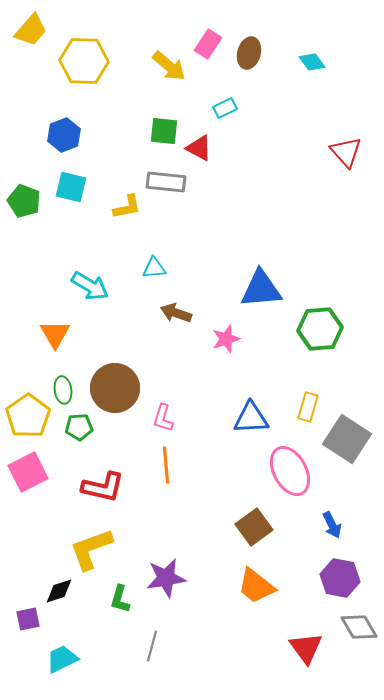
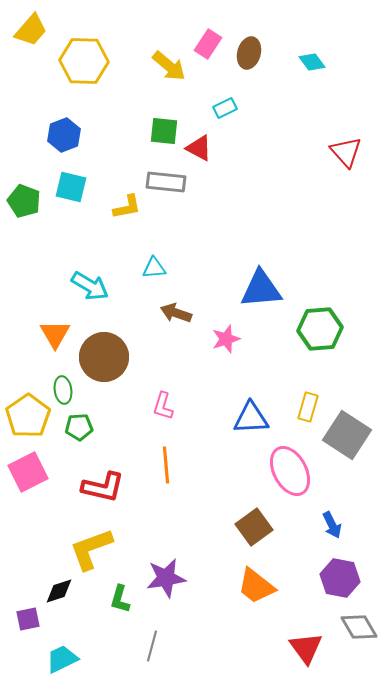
brown circle at (115, 388): moved 11 px left, 31 px up
pink L-shape at (163, 418): moved 12 px up
gray square at (347, 439): moved 4 px up
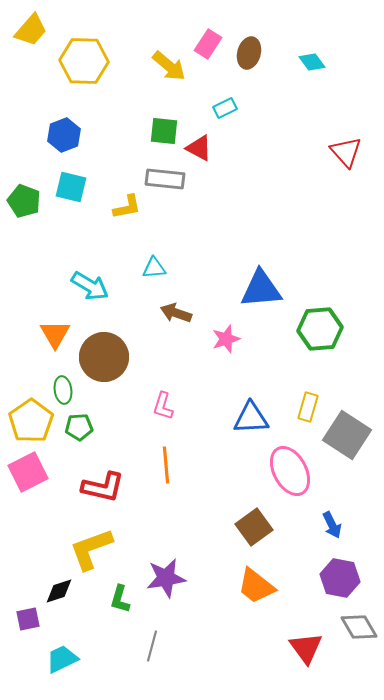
gray rectangle at (166, 182): moved 1 px left, 3 px up
yellow pentagon at (28, 416): moved 3 px right, 5 px down
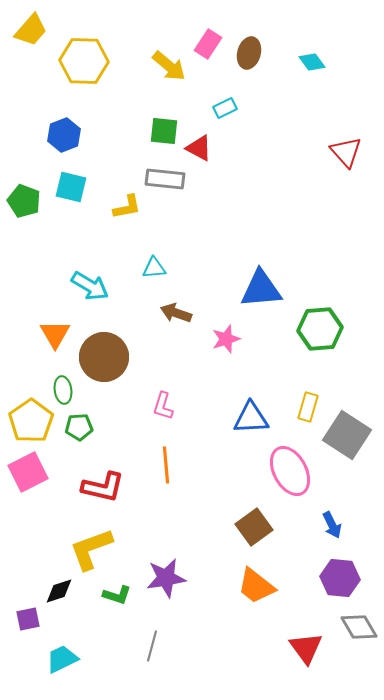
purple hexagon at (340, 578): rotated 6 degrees counterclockwise
green L-shape at (120, 599): moved 3 px left, 4 px up; rotated 88 degrees counterclockwise
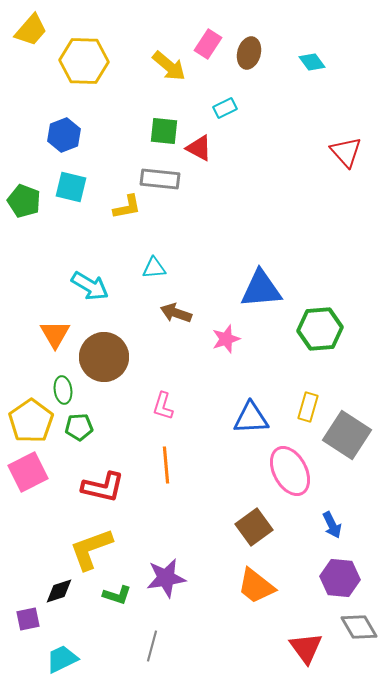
gray rectangle at (165, 179): moved 5 px left
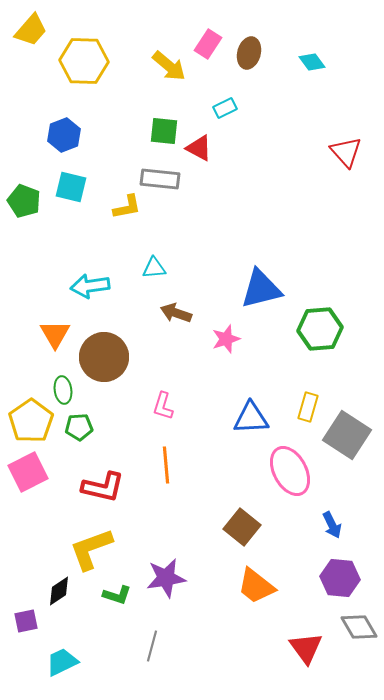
cyan arrow at (90, 286): rotated 141 degrees clockwise
blue triangle at (261, 289): rotated 9 degrees counterclockwise
brown square at (254, 527): moved 12 px left; rotated 15 degrees counterclockwise
black diamond at (59, 591): rotated 16 degrees counterclockwise
purple square at (28, 619): moved 2 px left, 2 px down
cyan trapezoid at (62, 659): moved 3 px down
